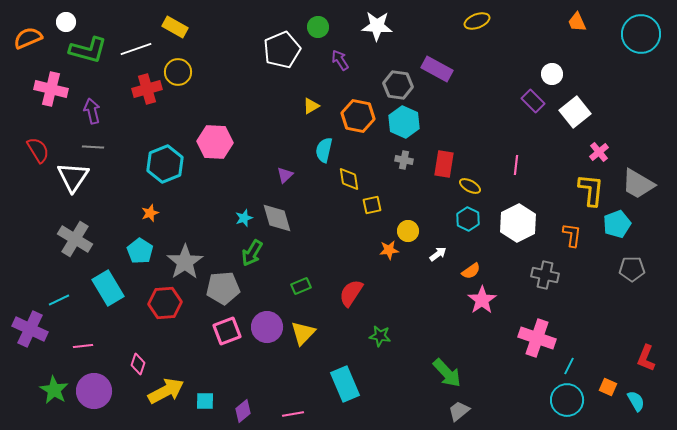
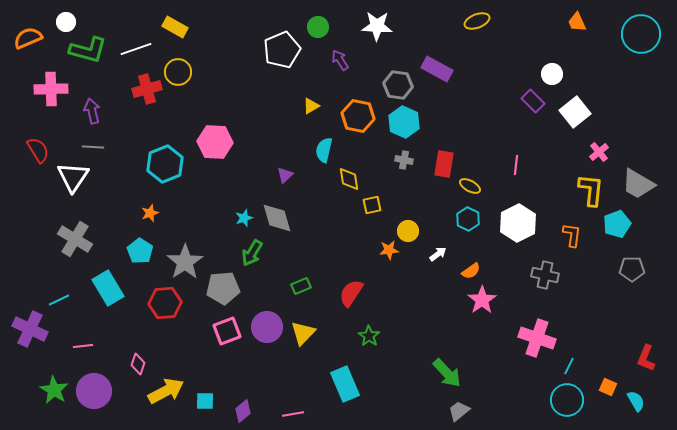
pink cross at (51, 89): rotated 16 degrees counterclockwise
green star at (380, 336): moved 11 px left; rotated 25 degrees clockwise
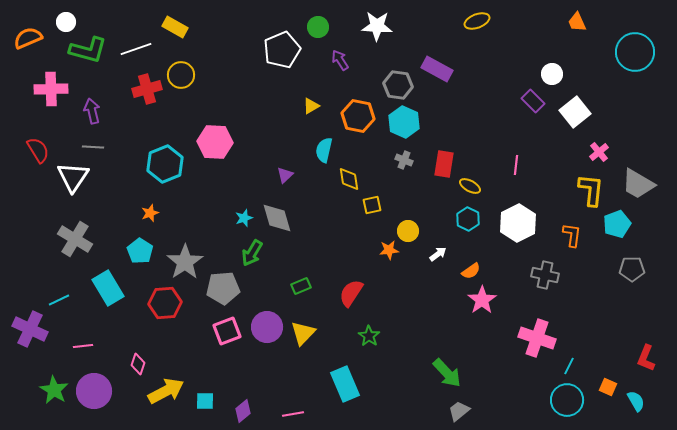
cyan circle at (641, 34): moved 6 px left, 18 px down
yellow circle at (178, 72): moved 3 px right, 3 px down
gray cross at (404, 160): rotated 12 degrees clockwise
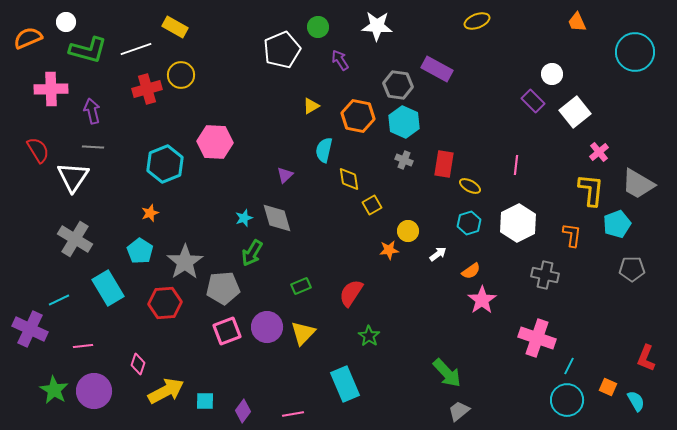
yellow square at (372, 205): rotated 18 degrees counterclockwise
cyan hexagon at (468, 219): moved 1 px right, 4 px down; rotated 15 degrees clockwise
purple diamond at (243, 411): rotated 15 degrees counterclockwise
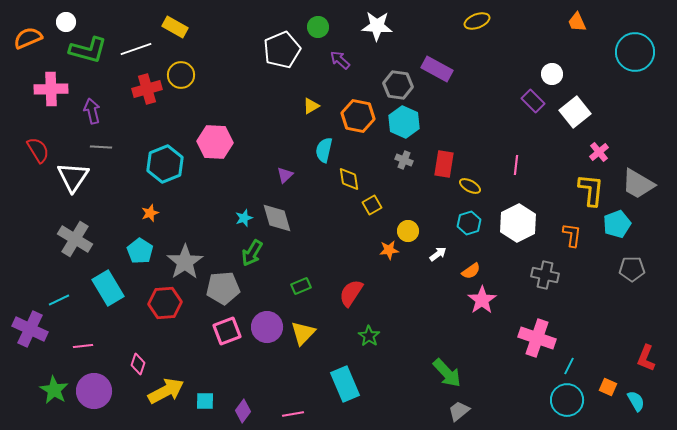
purple arrow at (340, 60): rotated 15 degrees counterclockwise
gray line at (93, 147): moved 8 px right
